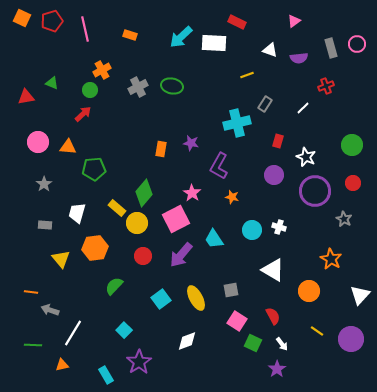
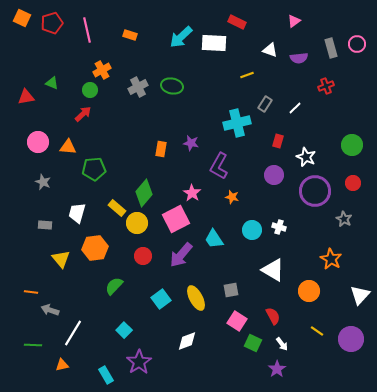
red pentagon at (52, 21): moved 2 px down
pink line at (85, 29): moved 2 px right, 1 px down
white line at (303, 108): moved 8 px left
gray star at (44, 184): moved 1 px left, 2 px up; rotated 14 degrees counterclockwise
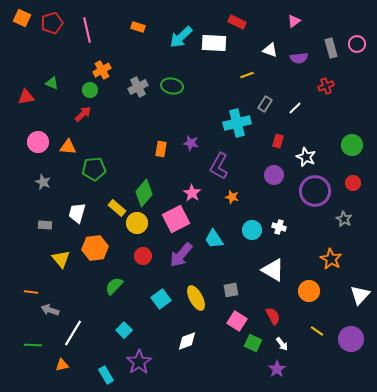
orange rectangle at (130, 35): moved 8 px right, 8 px up
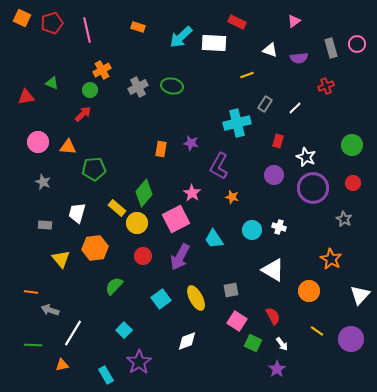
purple circle at (315, 191): moved 2 px left, 3 px up
purple arrow at (181, 255): moved 1 px left, 2 px down; rotated 12 degrees counterclockwise
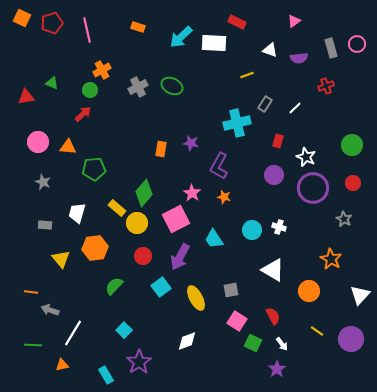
green ellipse at (172, 86): rotated 15 degrees clockwise
orange star at (232, 197): moved 8 px left
cyan square at (161, 299): moved 12 px up
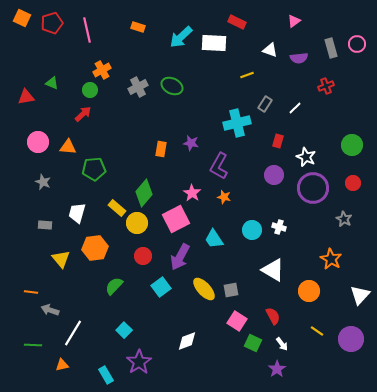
yellow ellipse at (196, 298): moved 8 px right, 9 px up; rotated 15 degrees counterclockwise
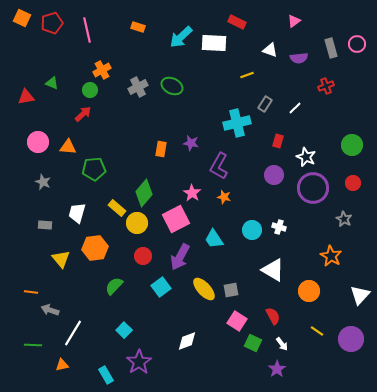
orange star at (331, 259): moved 3 px up
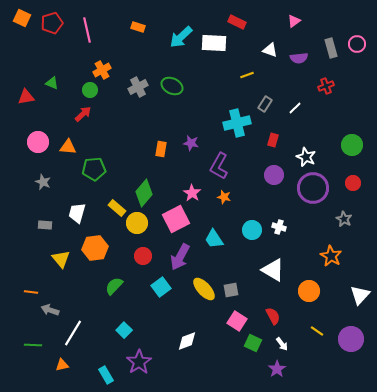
red rectangle at (278, 141): moved 5 px left, 1 px up
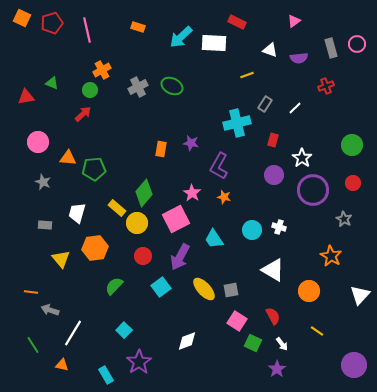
orange triangle at (68, 147): moved 11 px down
white star at (306, 157): moved 4 px left, 1 px down; rotated 12 degrees clockwise
purple circle at (313, 188): moved 2 px down
purple circle at (351, 339): moved 3 px right, 26 px down
green line at (33, 345): rotated 54 degrees clockwise
orange triangle at (62, 365): rotated 24 degrees clockwise
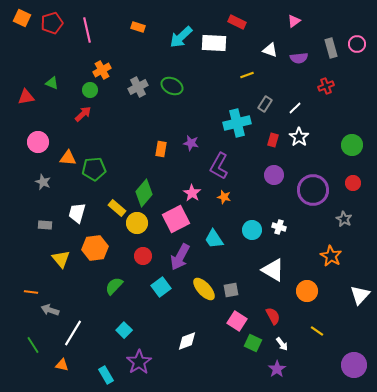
white star at (302, 158): moved 3 px left, 21 px up
orange circle at (309, 291): moved 2 px left
